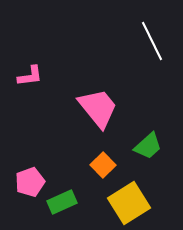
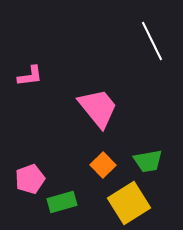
green trapezoid: moved 15 px down; rotated 32 degrees clockwise
pink pentagon: moved 3 px up
green rectangle: rotated 8 degrees clockwise
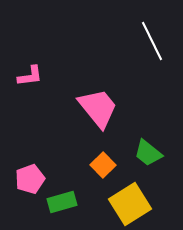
green trapezoid: moved 8 px up; rotated 48 degrees clockwise
yellow square: moved 1 px right, 1 px down
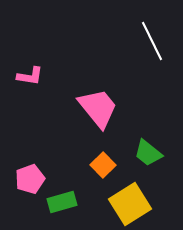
pink L-shape: rotated 16 degrees clockwise
